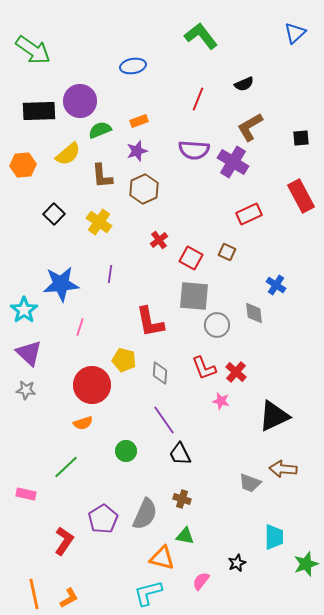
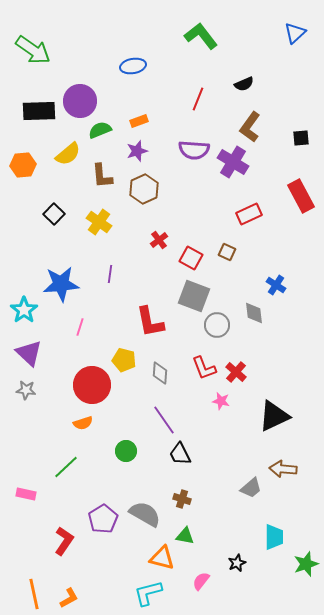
brown L-shape at (250, 127): rotated 24 degrees counterclockwise
gray square at (194, 296): rotated 16 degrees clockwise
gray trapezoid at (250, 483): moved 1 px right, 5 px down; rotated 60 degrees counterclockwise
gray semicircle at (145, 514): rotated 84 degrees counterclockwise
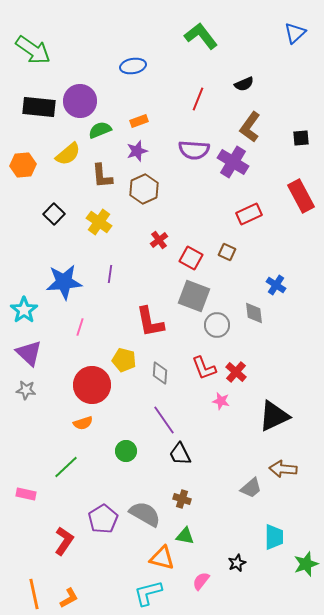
black rectangle at (39, 111): moved 4 px up; rotated 8 degrees clockwise
blue star at (61, 284): moved 3 px right, 2 px up
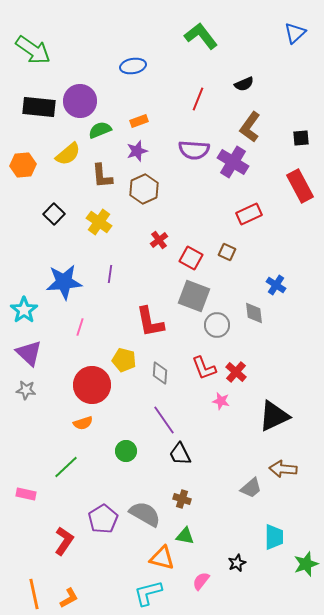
red rectangle at (301, 196): moved 1 px left, 10 px up
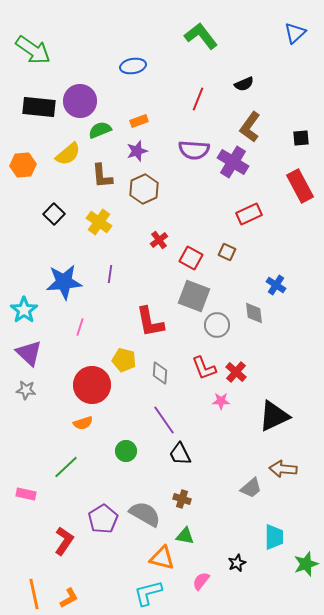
pink star at (221, 401): rotated 12 degrees counterclockwise
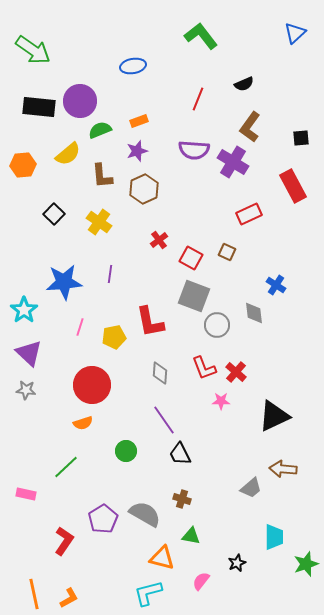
red rectangle at (300, 186): moved 7 px left
yellow pentagon at (124, 360): moved 10 px left, 23 px up; rotated 25 degrees counterclockwise
green triangle at (185, 536): moved 6 px right
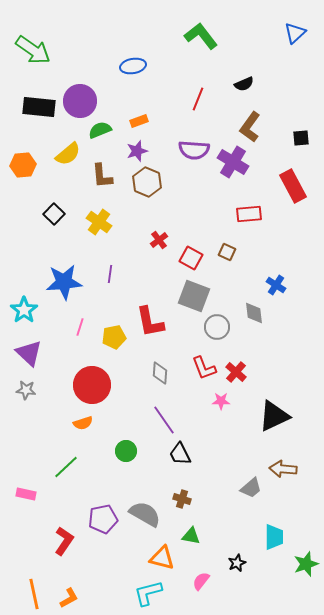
brown hexagon at (144, 189): moved 3 px right, 7 px up; rotated 12 degrees counterclockwise
red rectangle at (249, 214): rotated 20 degrees clockwise
gray circle at (217, 325): moved 2 px down
purple pentagon at (103, 519): rotated 20 degrees clockwise
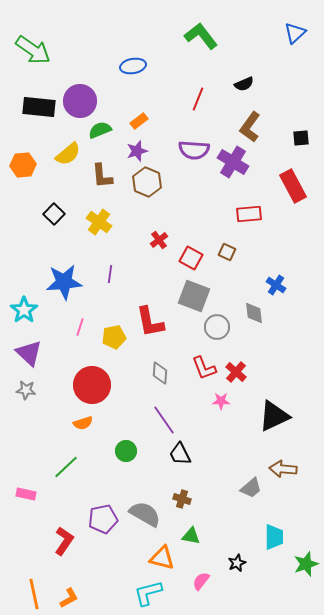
orange rectangle at (139, 121): rotated 18 degrees counterclockwise
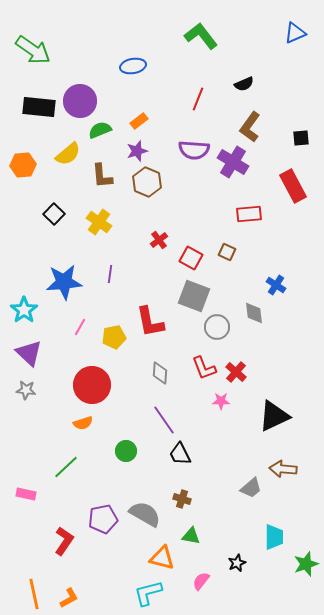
blue triangle at (295, 33): rotated 20 degrees clockwise
pink line at (80, 327): rotated 12 degrees clockwise
